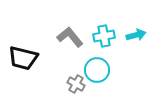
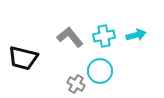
cyan circle: moved 3 px right, 1 px down
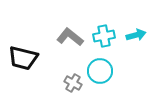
gray L-shape: rotated 12 degrees counterclockwise
gray cross: moved 3 px left, 1 px up
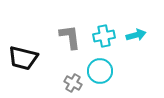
gray L-shape: rotated 44 degrees clockwise
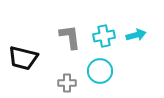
gray cross: moved 6 px left; rotated 30 degrees counterclockwise
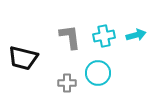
cyan circle: moved 2 px left, 2 px down
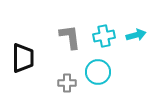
black trapezoid: rotated 104 degrees counterclockwise
cyan circle: moved 1 px up
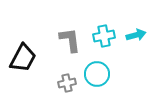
gray L-shape: moved 3 px down
black trapezoid: rotated 28 degrees clockwise
cyan circle: moved 1 px left, 2 px down
gray cross: rotated 12 degrees counterclockwise
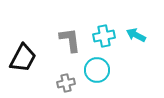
cyan arrow: rotated 138 degrees counterclockwise
cyan circle: moved 4 px up
gray cross: moved 1 px left
